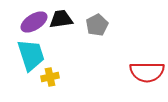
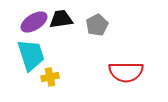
red semicircle: moved 21 px left
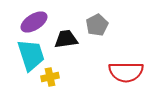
black trapezoid: moved 5 px right, 20 px down
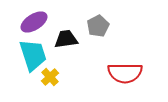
gray pentagon: moved 1 px right, 1 px down
cyan trapezoid: moved 2 px right
red semicircle: moved 1 px left, 1 px down
yellow cross: rotated 30 degrees counterclockwise
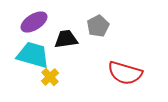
cyan trapezoid: rotated 56 degrees counterclockwise
red semicircle: rotated 16 degrees clockwise
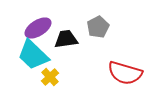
purple ellipse: moved 4 px right, 6 px down
gray pentagon: moved 1 px down
cyan trapezoid: rotated 152 degrees counterclockwise
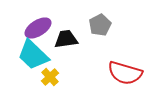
gray pentagon: moved 2 px right, 2 px up
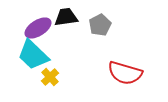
black trapezoid: moved 22 px up
